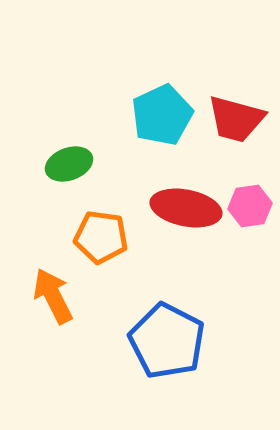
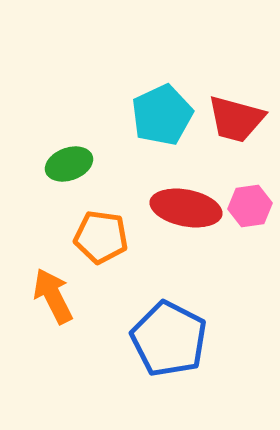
blue pentagon: moved 2 px right, 2 px up
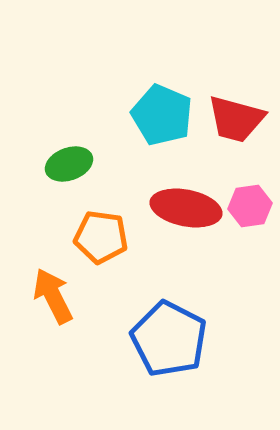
cyan pentagon: rotated 24 degrees counterclockwise
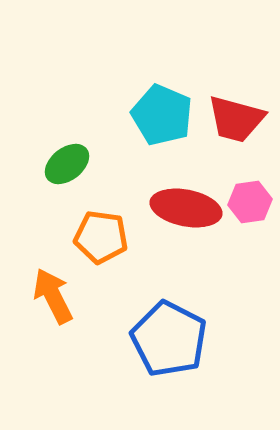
green ellipse: moved 2 px left; rotated 18 degrees counterclockwise
pink hexagon: moved 4 px up
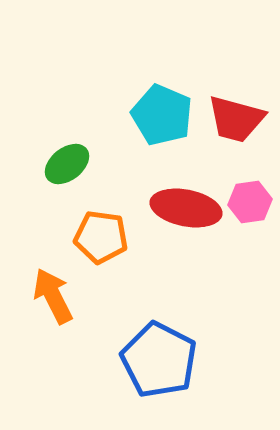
blue pentagon: moved 10 px left, 21 px down
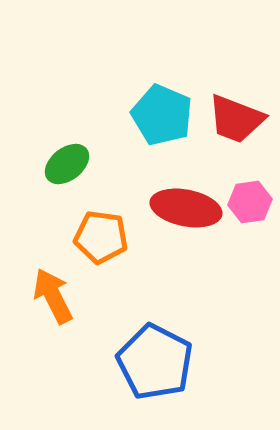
red trapezoid: rotated 6 degrees clockwise
blue pentagon: moved 4 px left, 2 px down
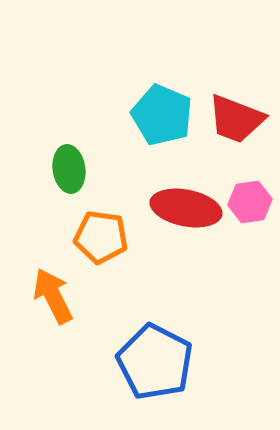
green ellipse: moved 2 px right, 5 px down; rotated 60 degrees counterclockwise
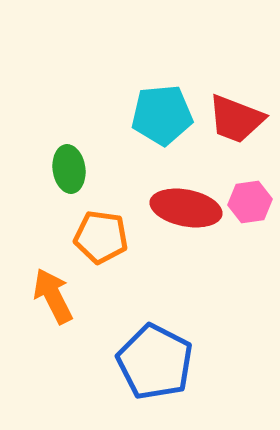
cyan pentagon: rotated 28 degrees counterclockwise
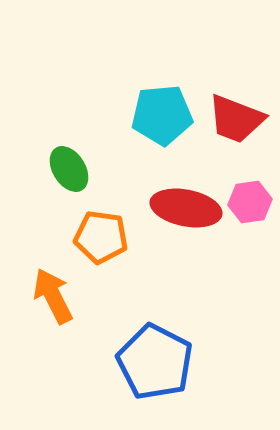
green ellipse: rotated 24 degrees counterclockwise
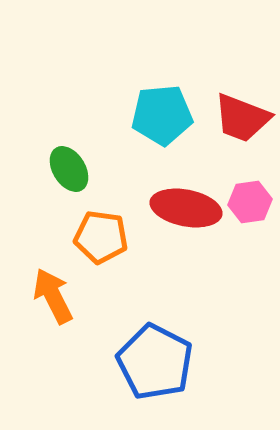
red trapezoid: moved 6 px right, 1 px up
